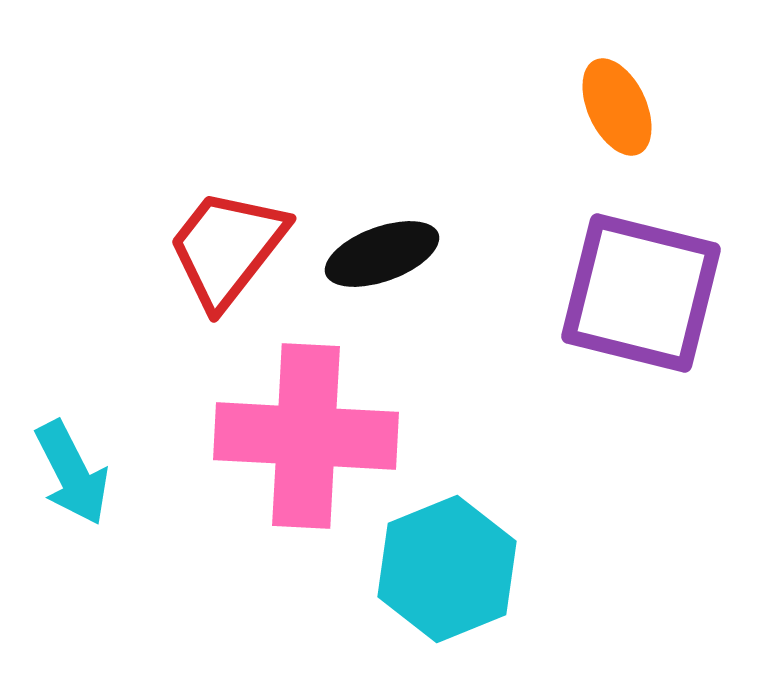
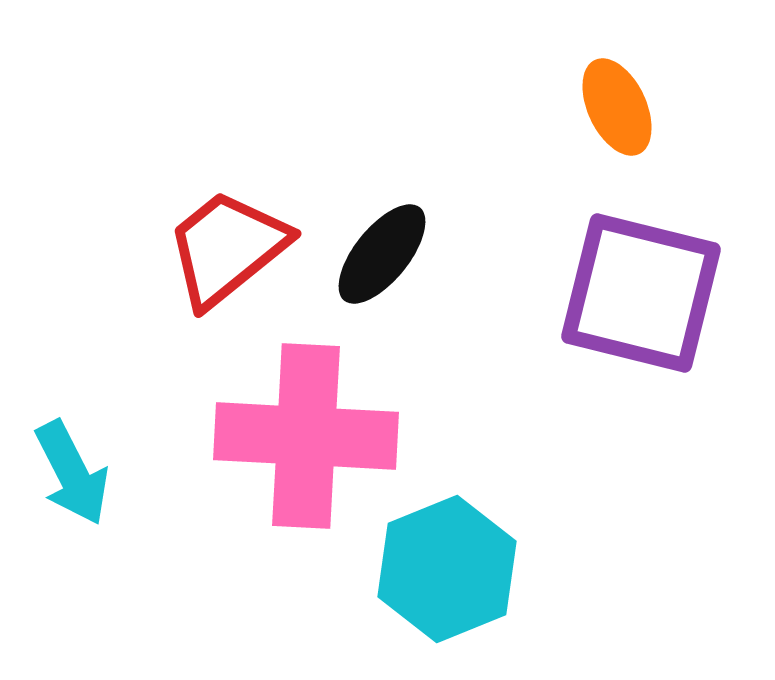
red trapezoid: rotated 13 degrees clockwise
black ellipse: rotated 31 degrees counterclockwise
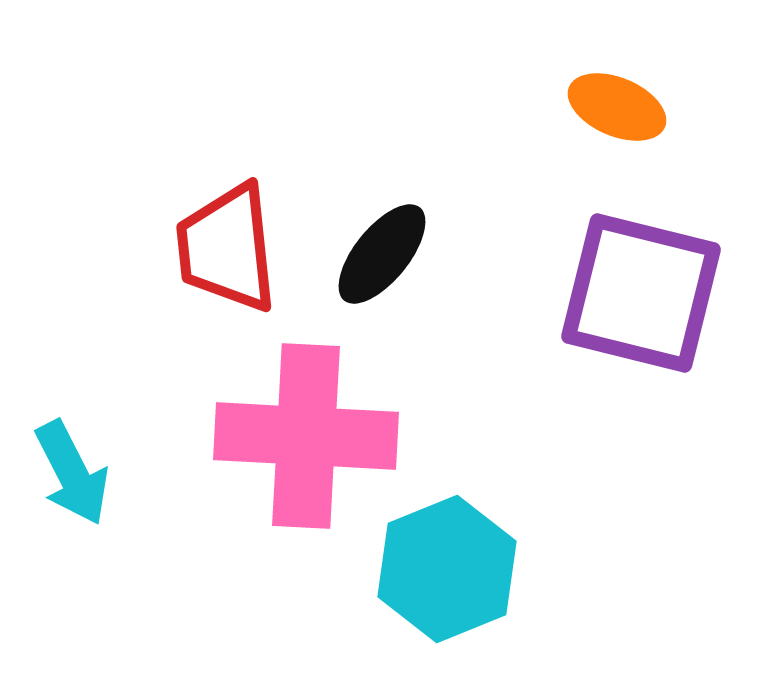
orange ellipse: rotated 42 degrees counterclockwise
red trapezoid: rotated 57 degrees counterclockwise
